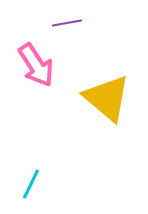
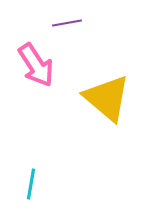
cyan line: rotated 16 degrees counterclockwise
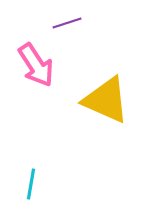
purple line: rotated 8 degrees counterclockwise
yellow triangle: moved 1 px left, 2 px down; rotated 16 degrees counterclockwise
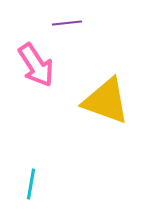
purple line: rotated 12 degrees clockwise
yellow triangle: moved 1 px down; rotated 4 degrees counterclockwise
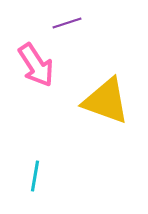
purple line: rotated 12 degrees counterclockwise
cyan line: moved 4 px right, 8 px up
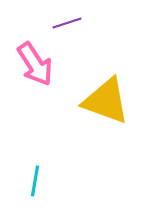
pink arrow: moved 1 px left, 1 px up
cyan line: moved 5 px down
